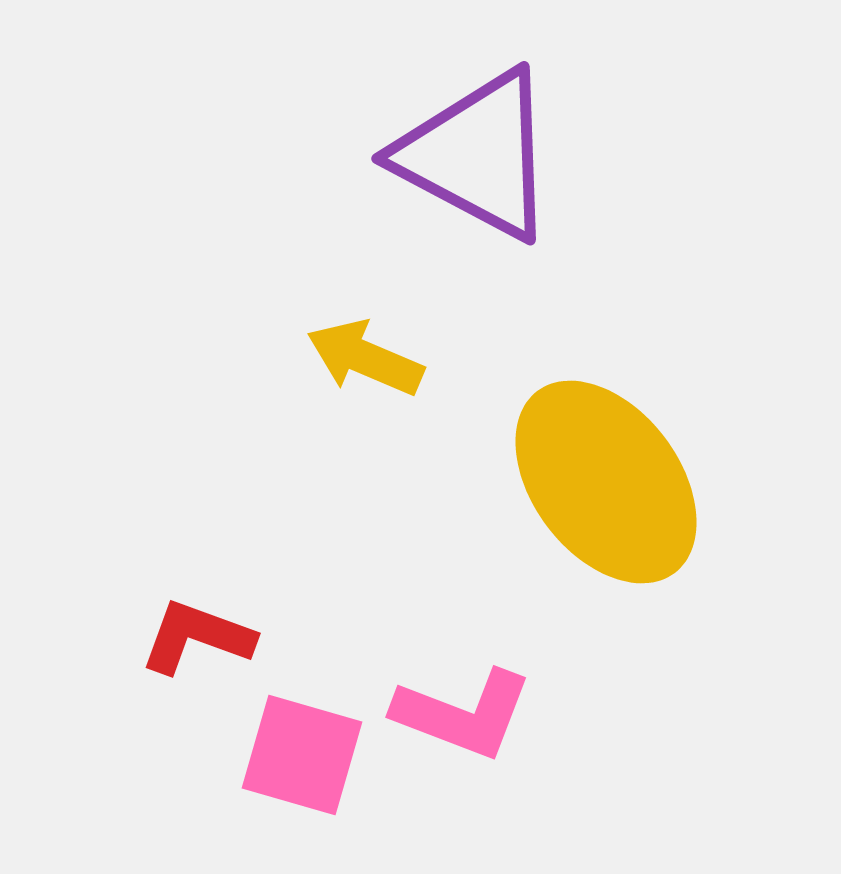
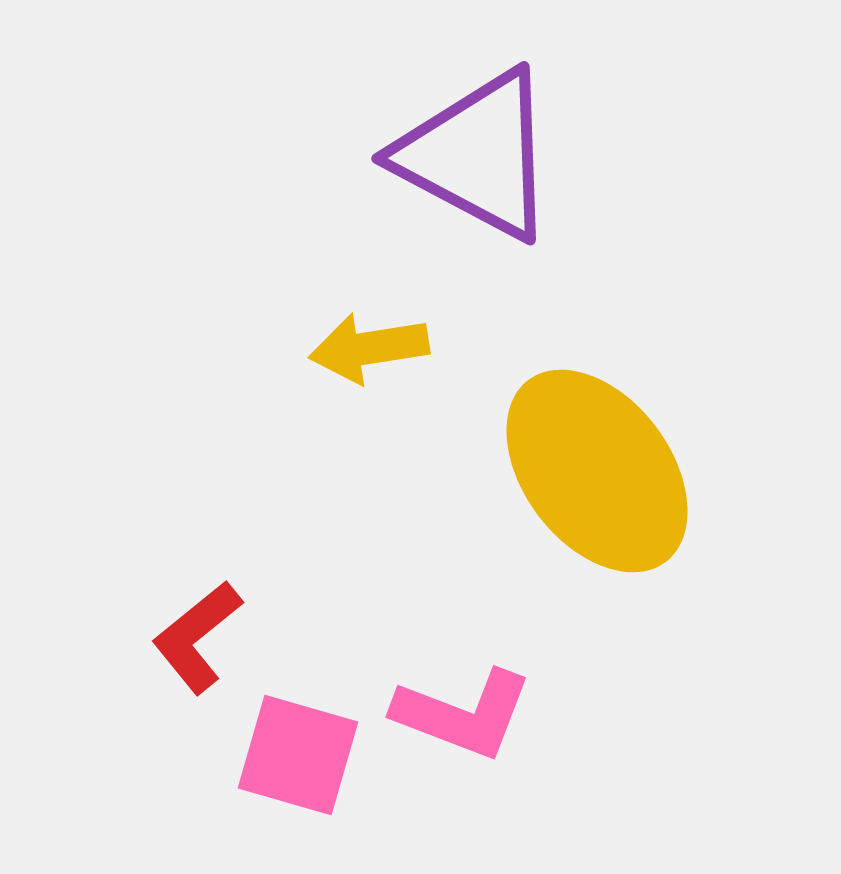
yellow arrow: moved 4 px right, 10 px up; rotated 32 degrees counterclockwise
yellow ellipse: moved 9 px left, 11 px up
red L-shape: rotated 59 degrees counterclockwise
pink square: moved 4 px left
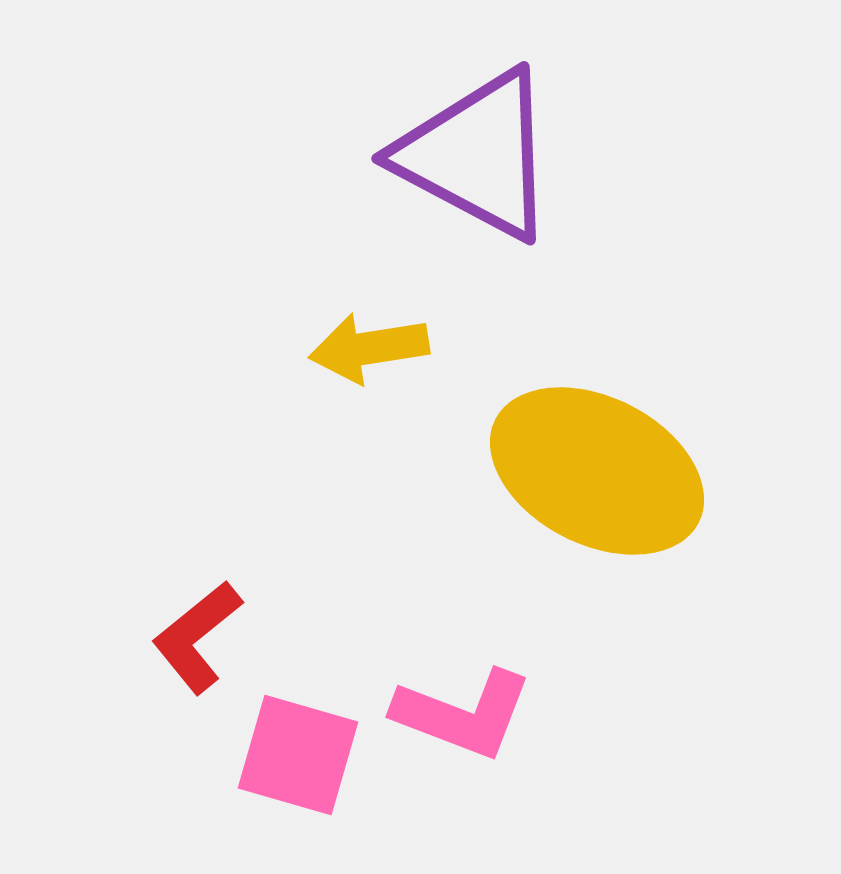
yellow ellipse: rotated 26 degrees counterclockwise
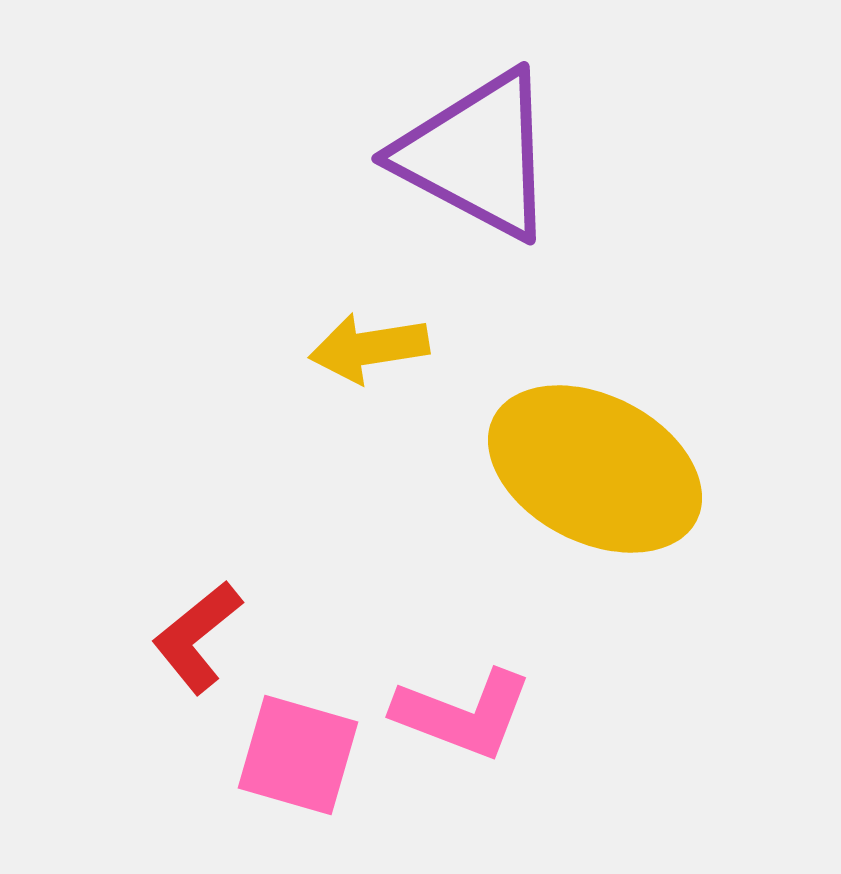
yellow ellipse: moved 2 px left, 2 px up
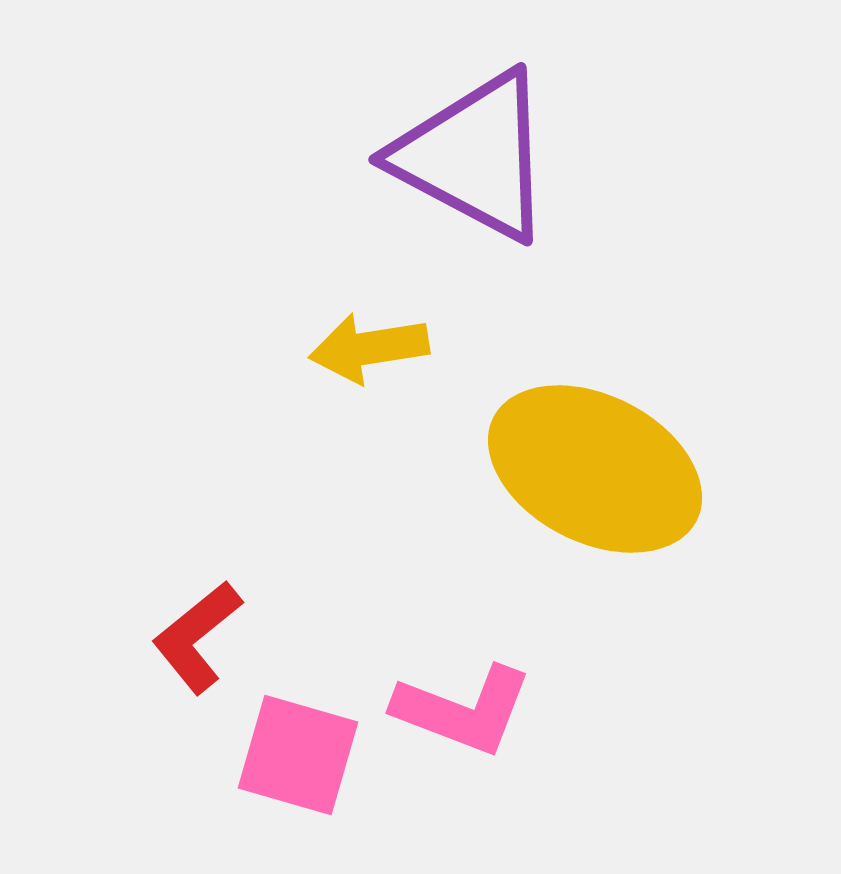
purple triangle: moved 3 px left, 1 px down
pink L-shape: moved 4 px up
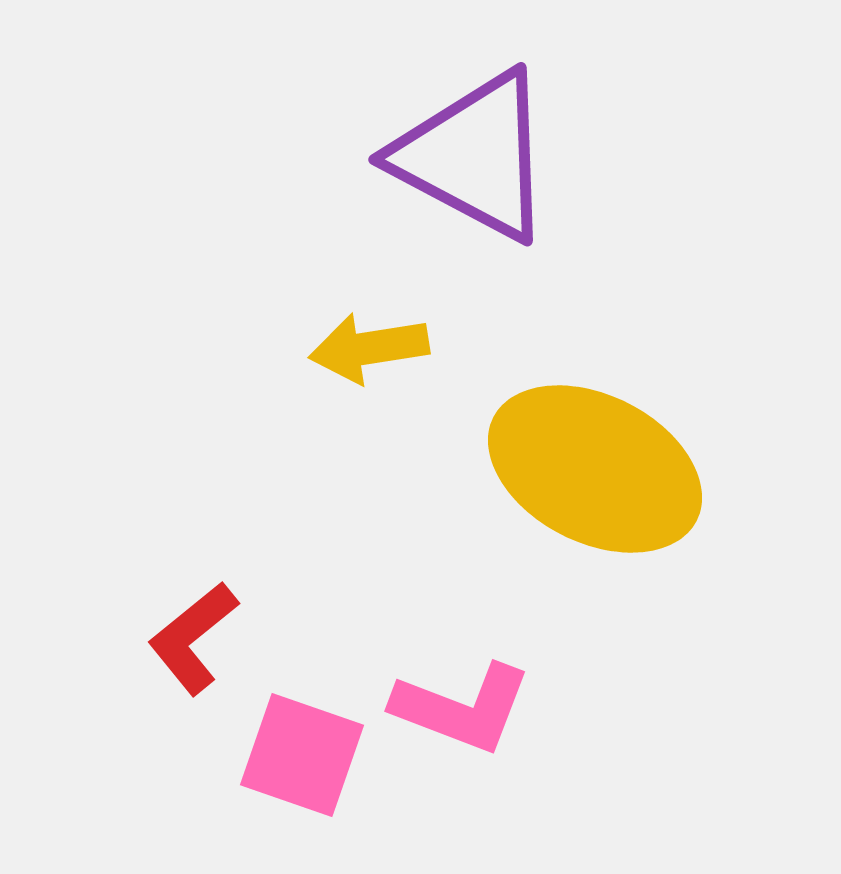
red L-shape: moved 4 px left, 1 px down
pink L-shape: moved 1 px left, 2 px up
pink square: moved 4 px right; rotated 3 degrees clockwise
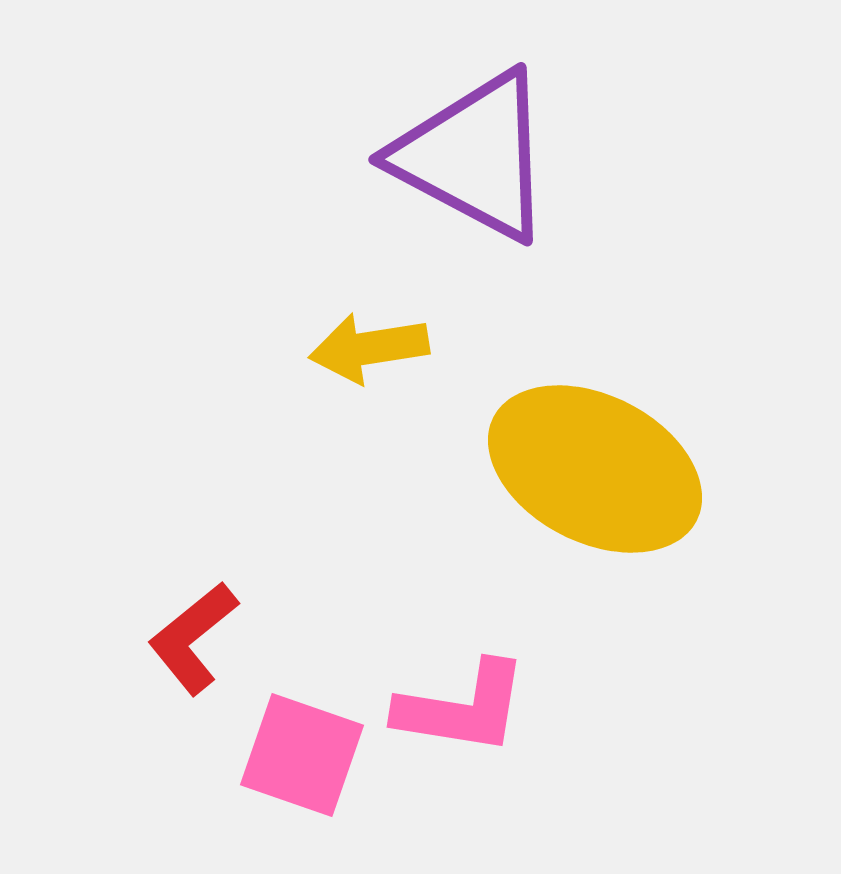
pink L-shape: rotated 12 degrees counterclockwise
